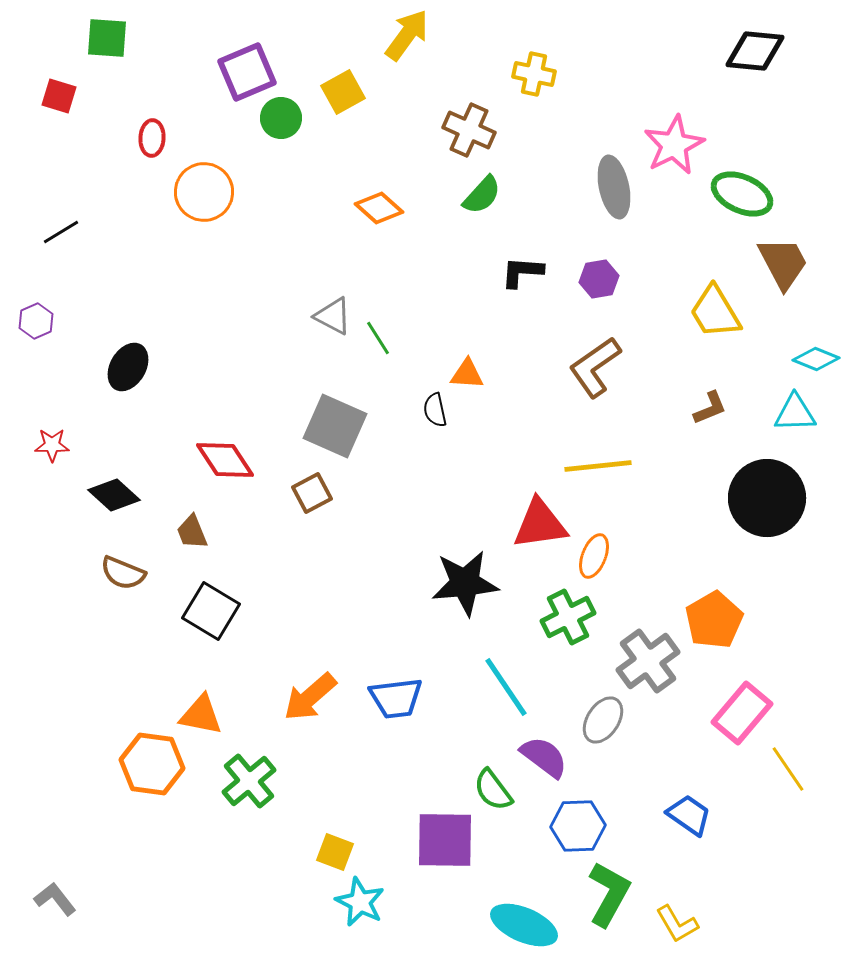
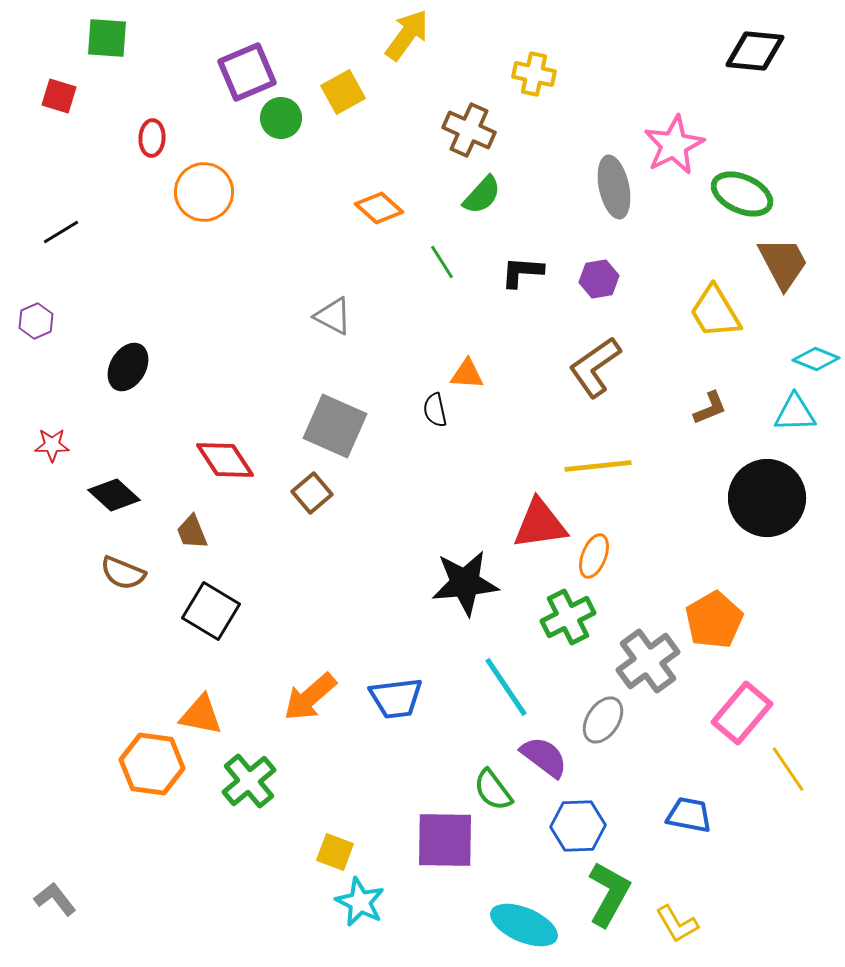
green line at (378, 338): moved 64 px right, 76 px up
brown square at (312, 493): rotated 12 degrees counterclockwise
blue trapezoid at (689, 815): rotated 24 degrees counterclockwise
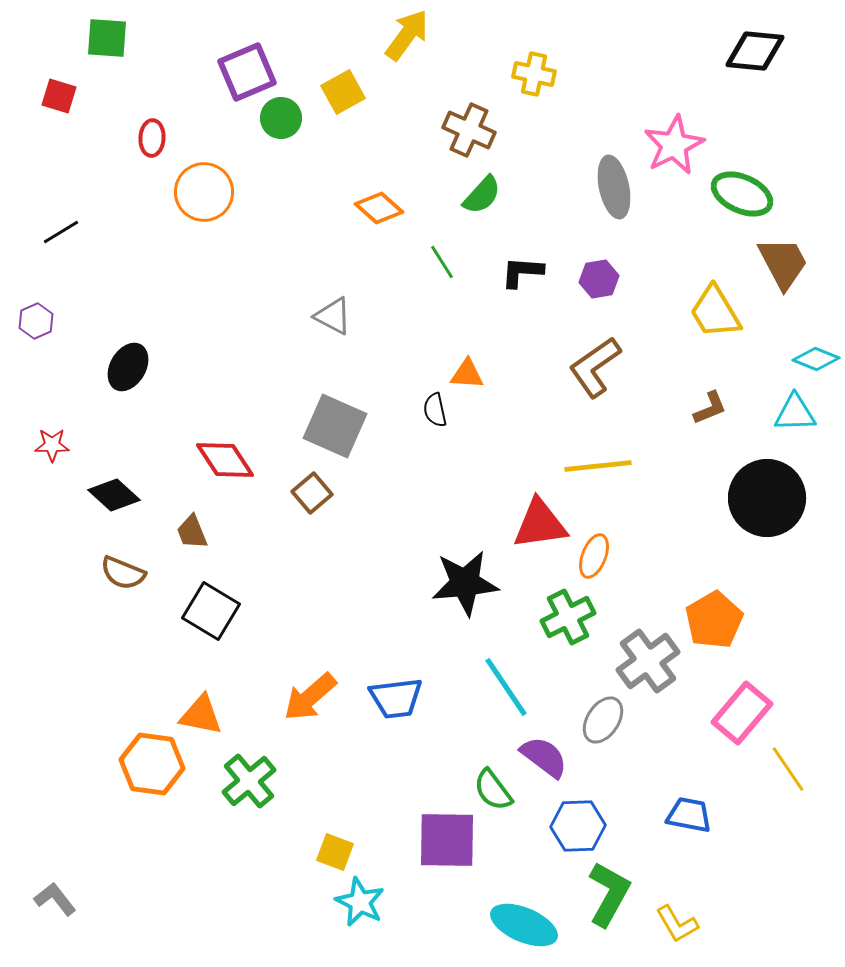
purple square at (445, 840): moved 2 px right
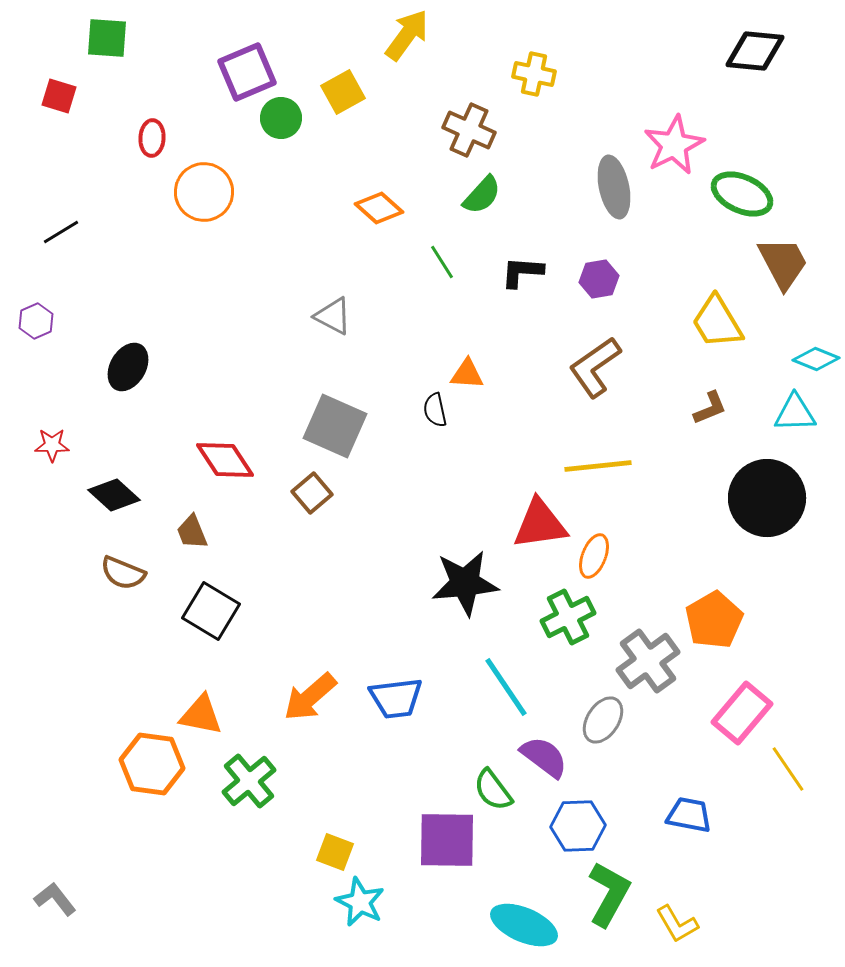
yellow trapezoid at (715, 312): moved 2 px right, 10 px down
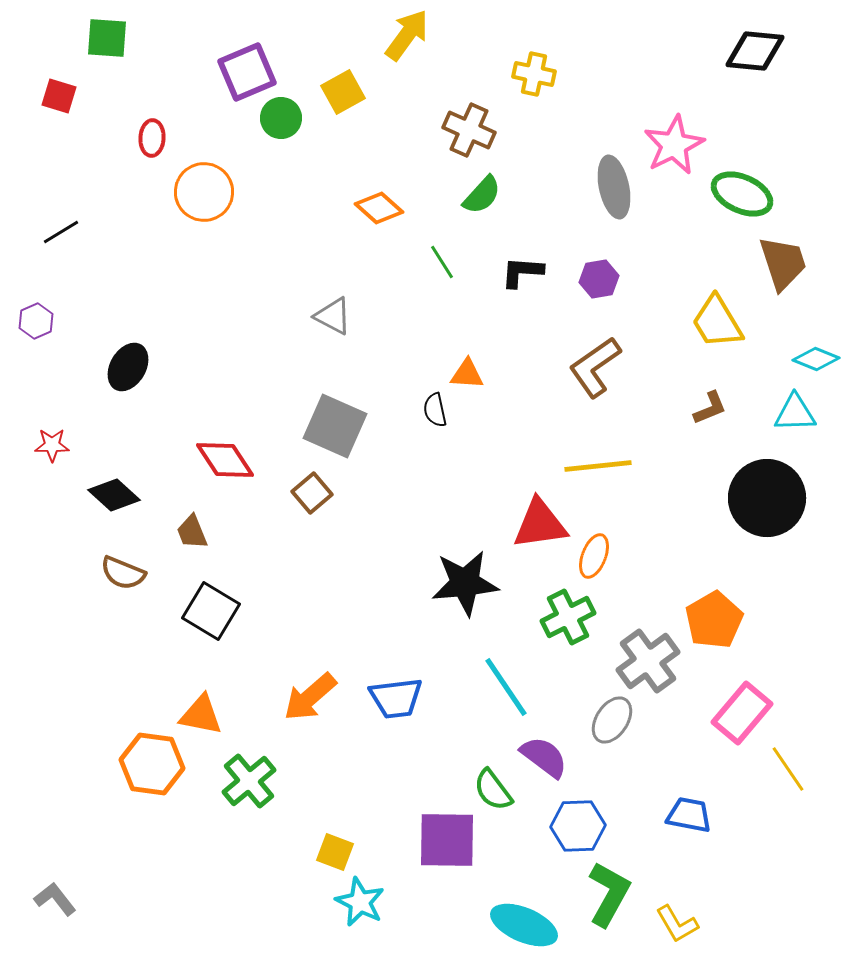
brown trapezoid at (783, 263): rotated 10 degrees clockwise
gray ellipse at (603, 720): moved 9 px right
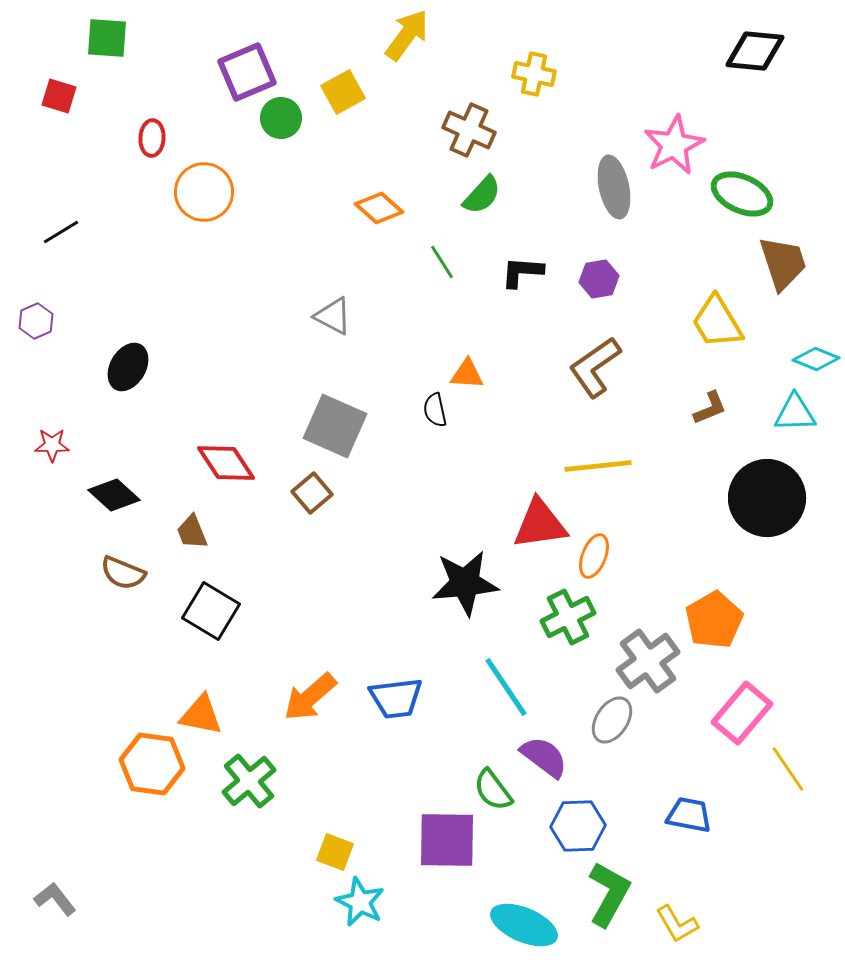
red diamond at (225, 460): moved 1 px right, 3 px down
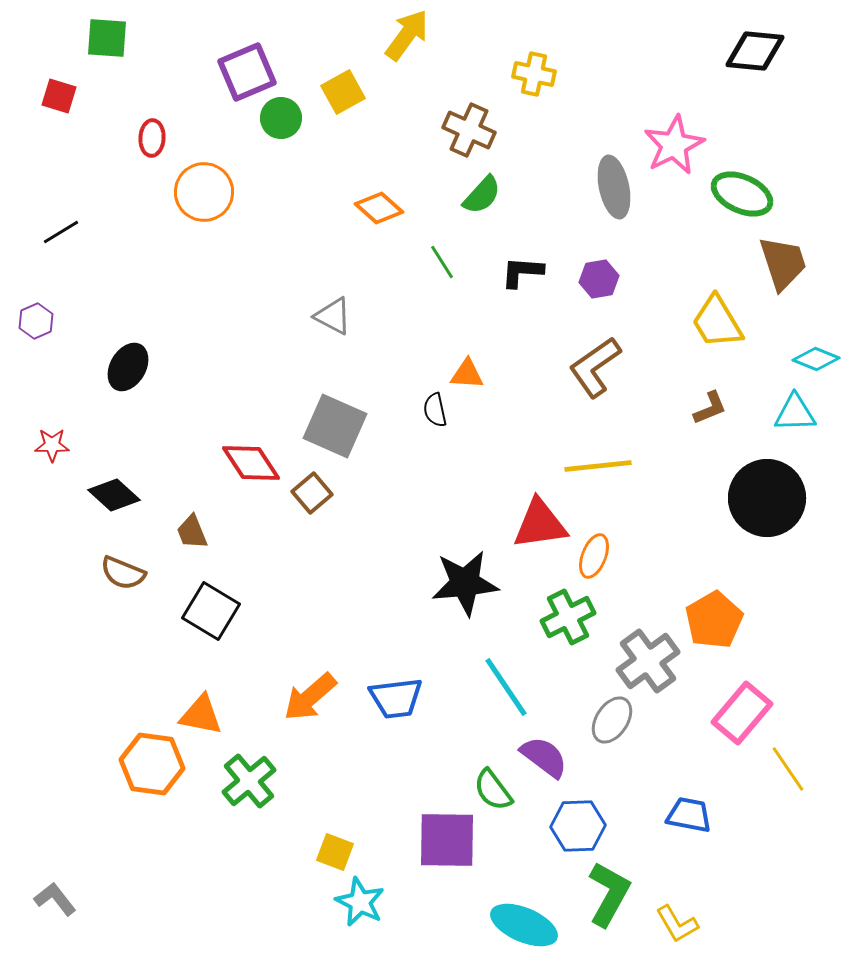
red diamond at (226, 463): moved 25 px right
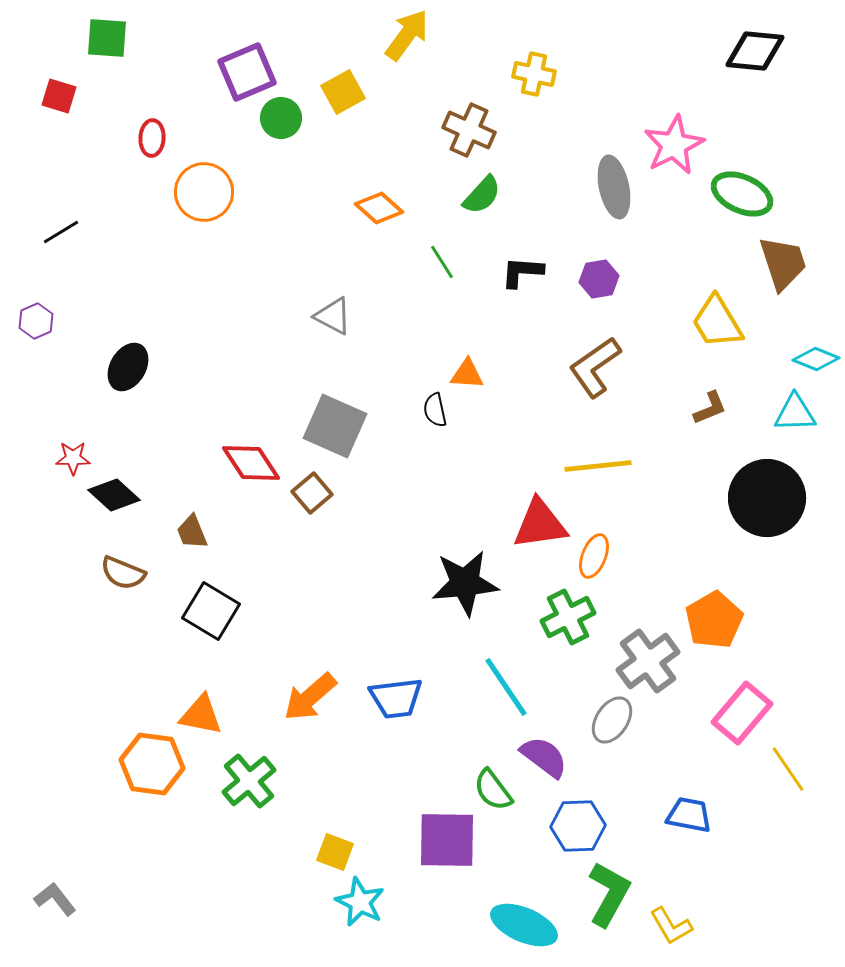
red star at (52, 445): moved 21 px right, 13 px down
yellow L-shape at (677, 924): moved 6 px left, 2 px down
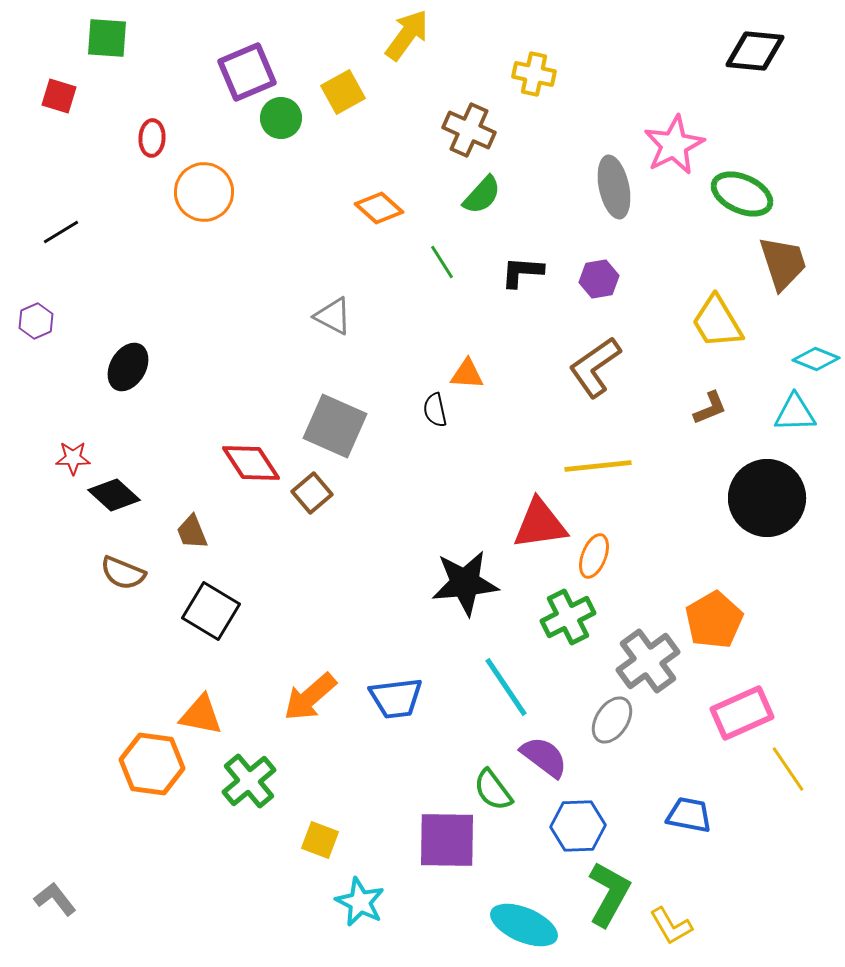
pink rectangle at (742, 713): rotated 26 degrees clockwise
yellow square at (335, 852): moved 15 px left, 12 px up
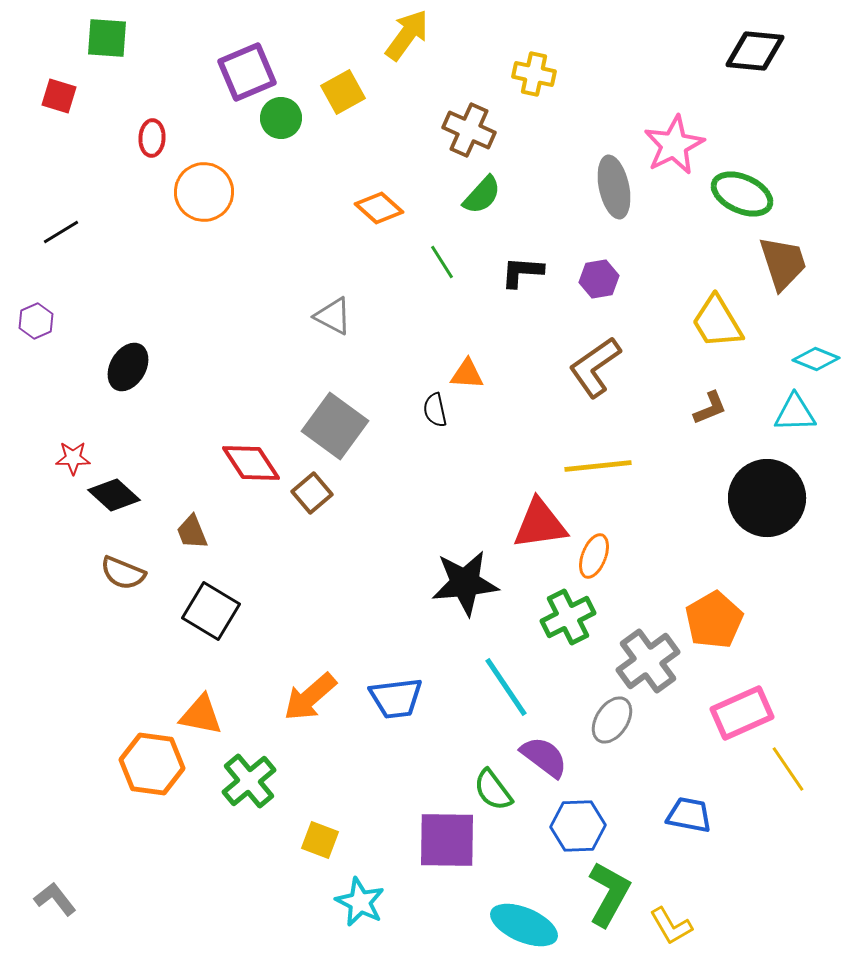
gray square at (335, 426): rotated 12 degrees clockwise
